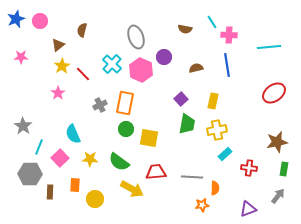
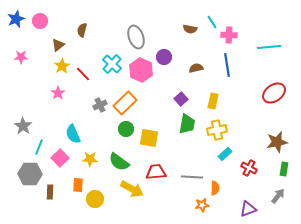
brown semicircle at (185, 29): moved 5 px right
orange rectangle at (125, 103): rotated 35 degrees clockwise
red cross at (249, 168): rotated 21 degrees clockwise
orange rectangle at (75, 185): moved 3 px right
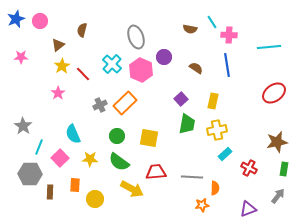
brown semicircle at (196, 68): rotated 48 degrees clockwise
green circle at (126, 129): moved 9 px left, 7 px down
orange rectangle at (78, 185): moved 3 px left
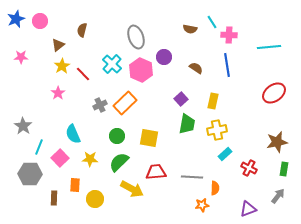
green semicircle at (119, 162): rotated 100 degrees clockwise
brown rectangle at (50, 192): moved 4 px right, 6 px down
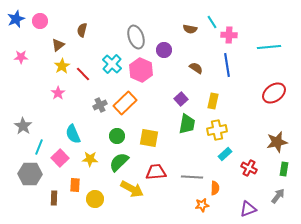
purple circle at (164, 57): moved 7 px up
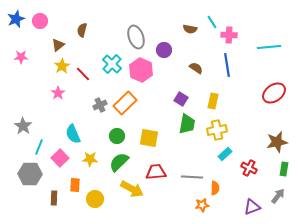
purple square at (181, 99): rotated 16 degrees counterclockwise
purple triangle at (248, 209): moved 4 px right, 2 px up
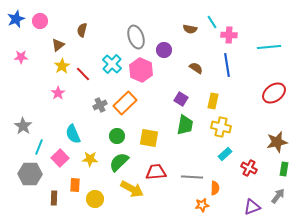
green trapezoid at (187, 124): moved 2 px left, 1 px down
yellow cross at (217, 130): moved 4 px right, 3 px up; rotated 24 degrees clockwise
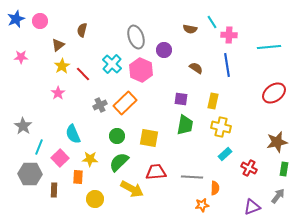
purple square at (181, 99): rotated 24 degrees counterclockwise
orange rectangle at (75, 185): moved 3 px right, 8 px up
brown rectangle at (54, 198): moved 8 px up
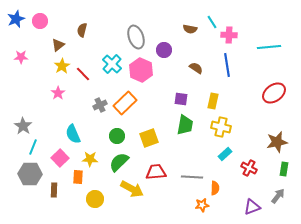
yellow square at (149, 138): rotated 30 degrees counterclockwise
cyan line at (39, 147): moved 6 px left
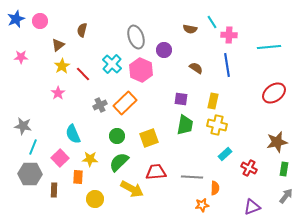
gray star at (23, 126): rotated 24 degrees counterclockwise
yellow cross at (221, 127): moved 4 px left, 2 px up
gray arrow at (278, 196): moved 8 px right
